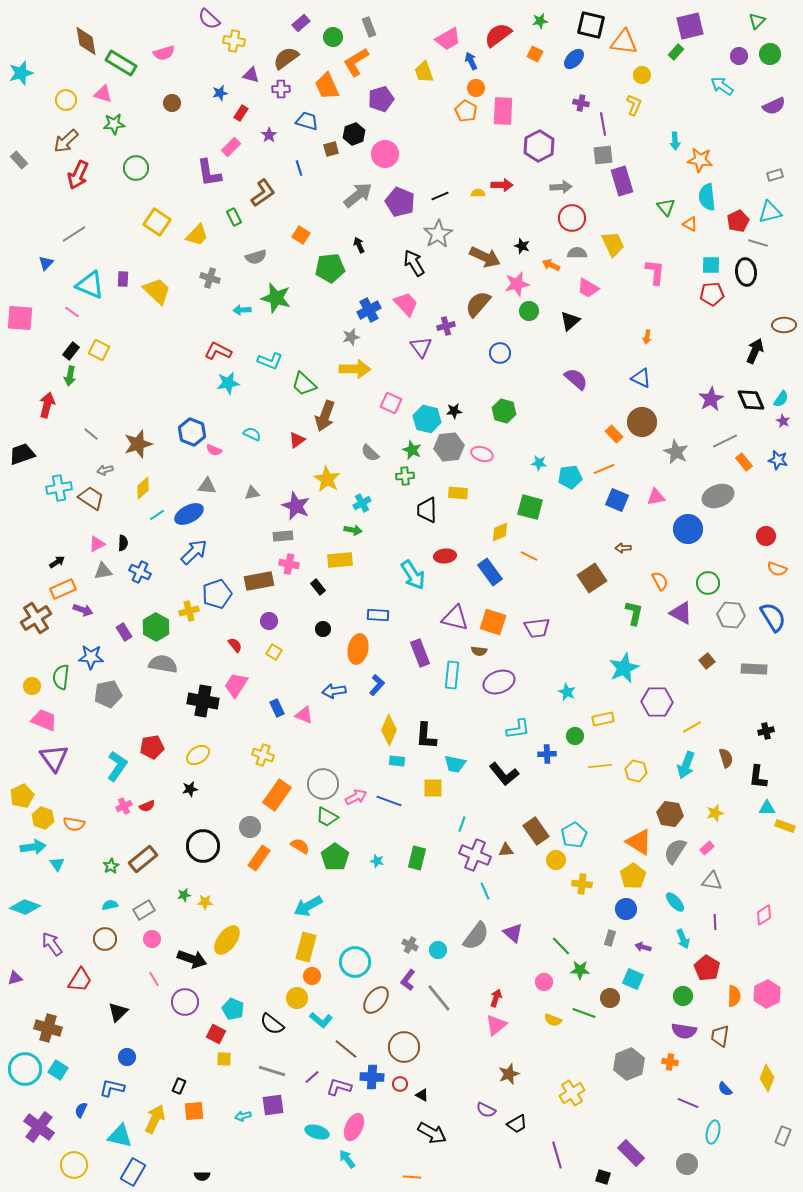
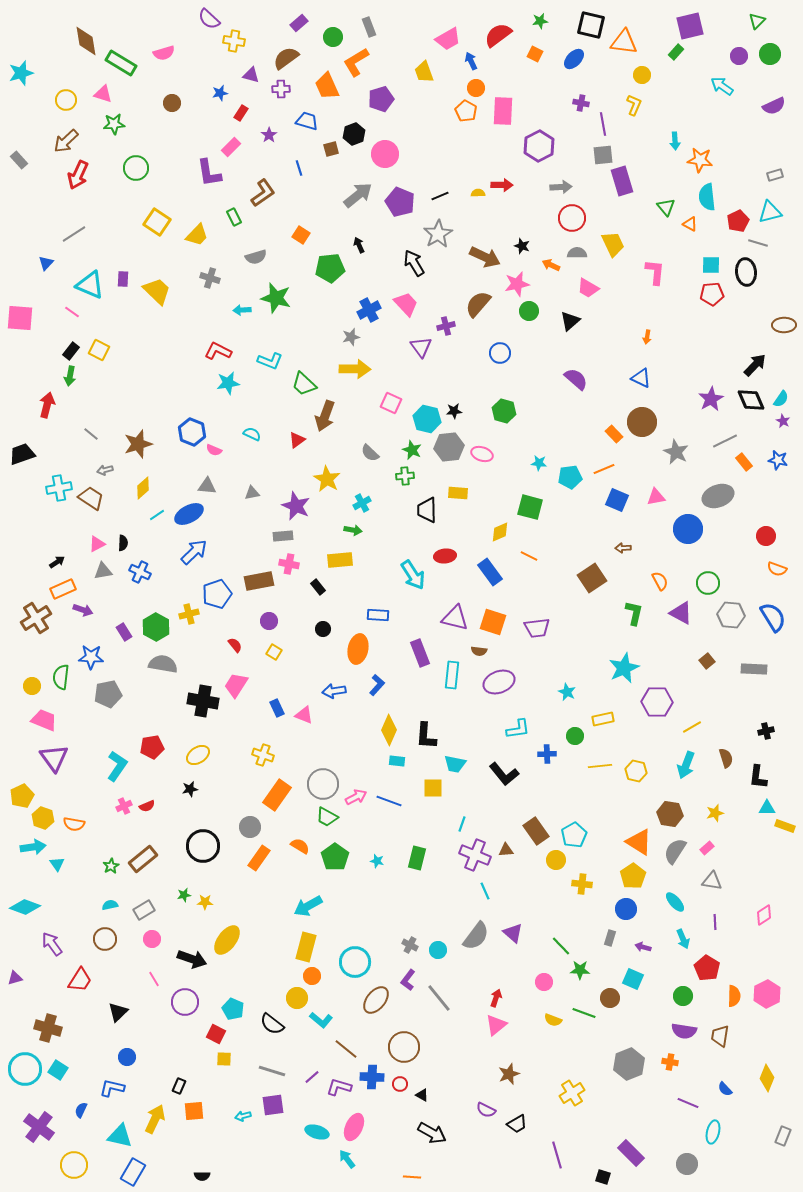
purple rectangle at (301, 23): moved 2 px left
black arrow at (755, 351): moved 14 px down; rotated 20 degrees clockwise
yellow cross at (189, 611): moved 3 px down
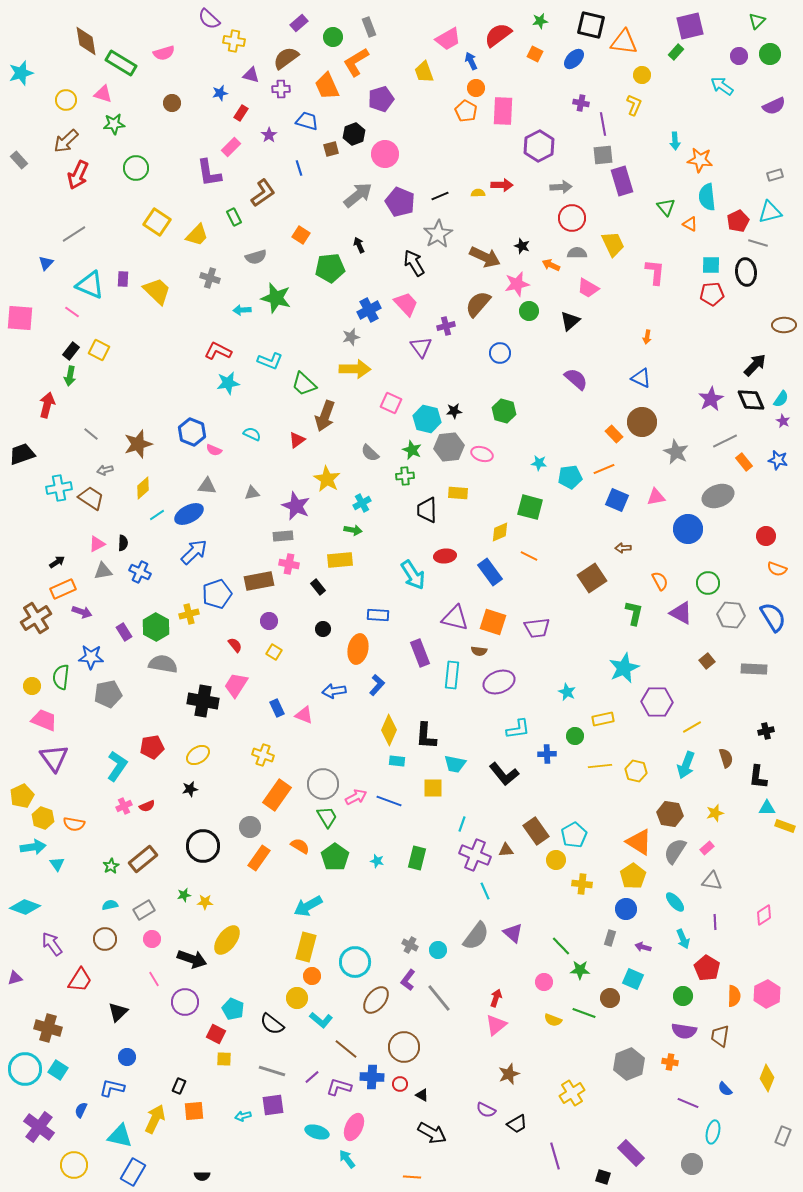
purple arrow at (83, 610): moved 1 px left, 2 px down
green trapezoid at (327, 817): rotated 150 degrees counterclockwise
purple line at (557, 1155): moved 2 px left, 1 px down
gray circle at (687, 1164): moved 5 px right
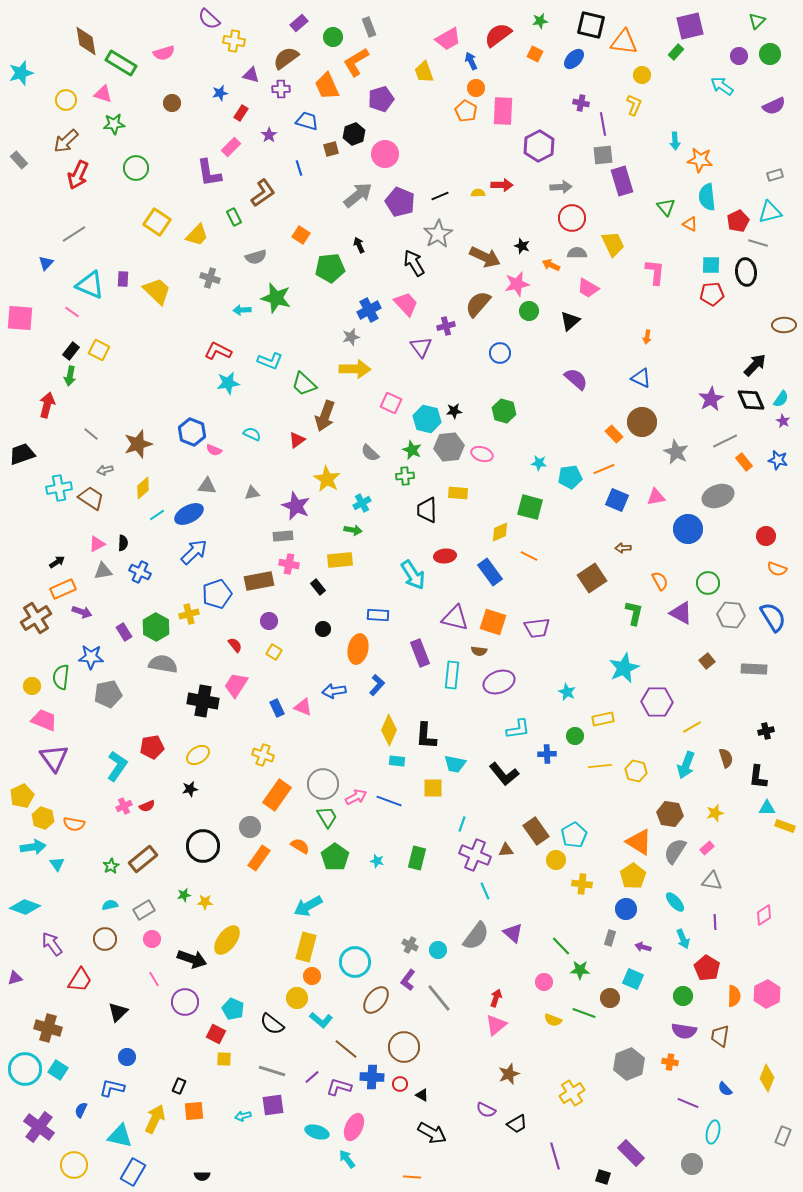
pink triangle at (304, 715): moved 1 px left, 8 px up
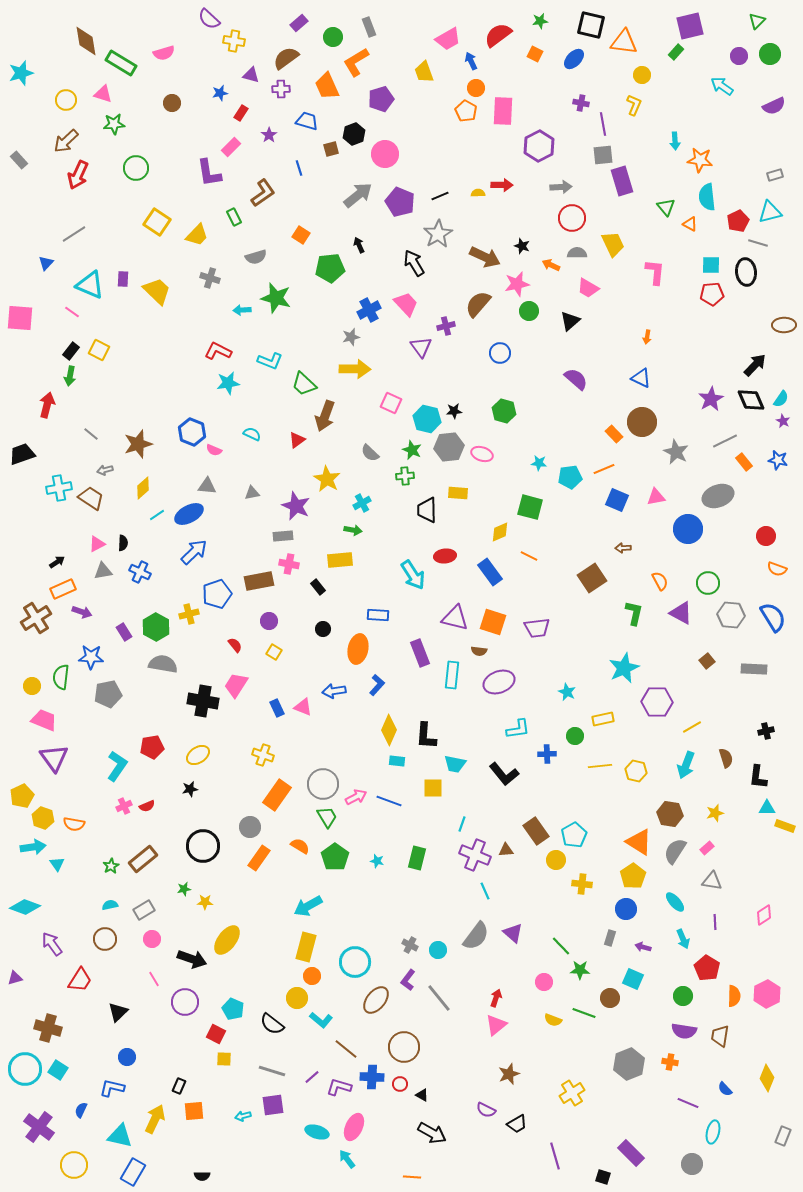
green star at (184, 895): moved 6 px up
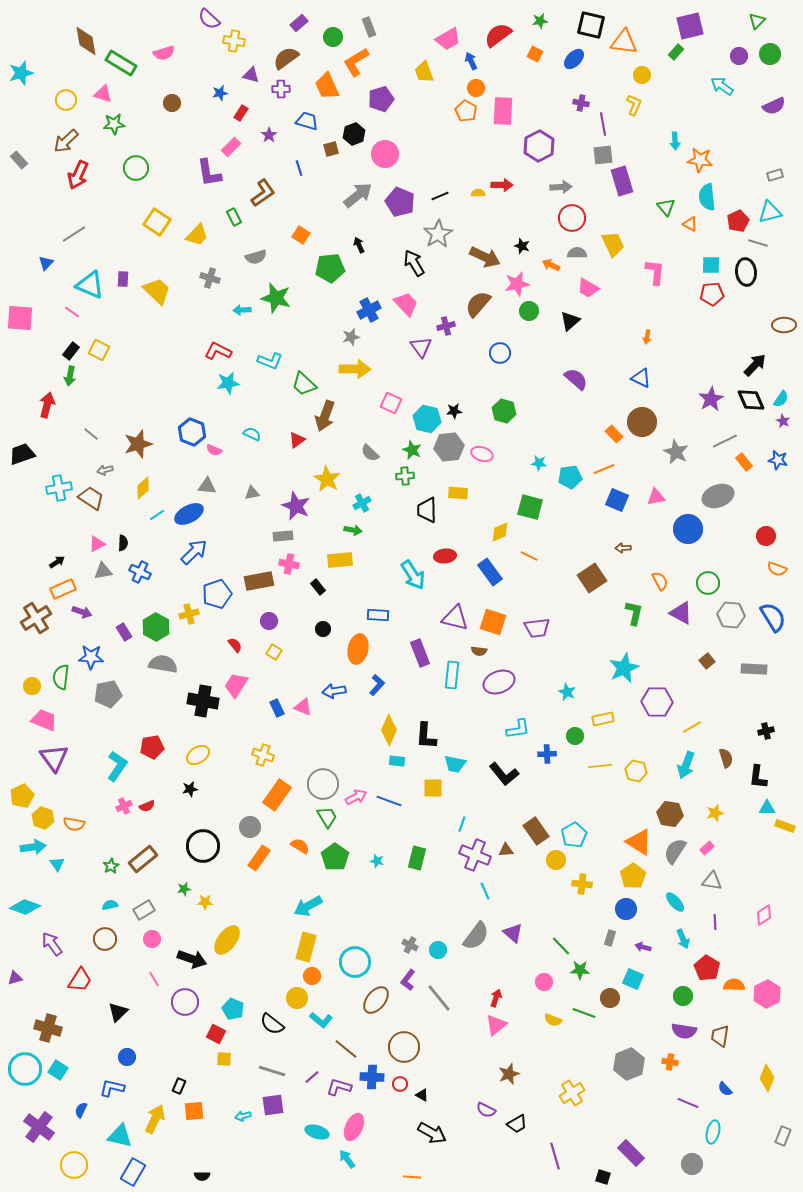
orange semicircle at (734, 996): moved 11 px up; rotated 90 degrees counterclockwise
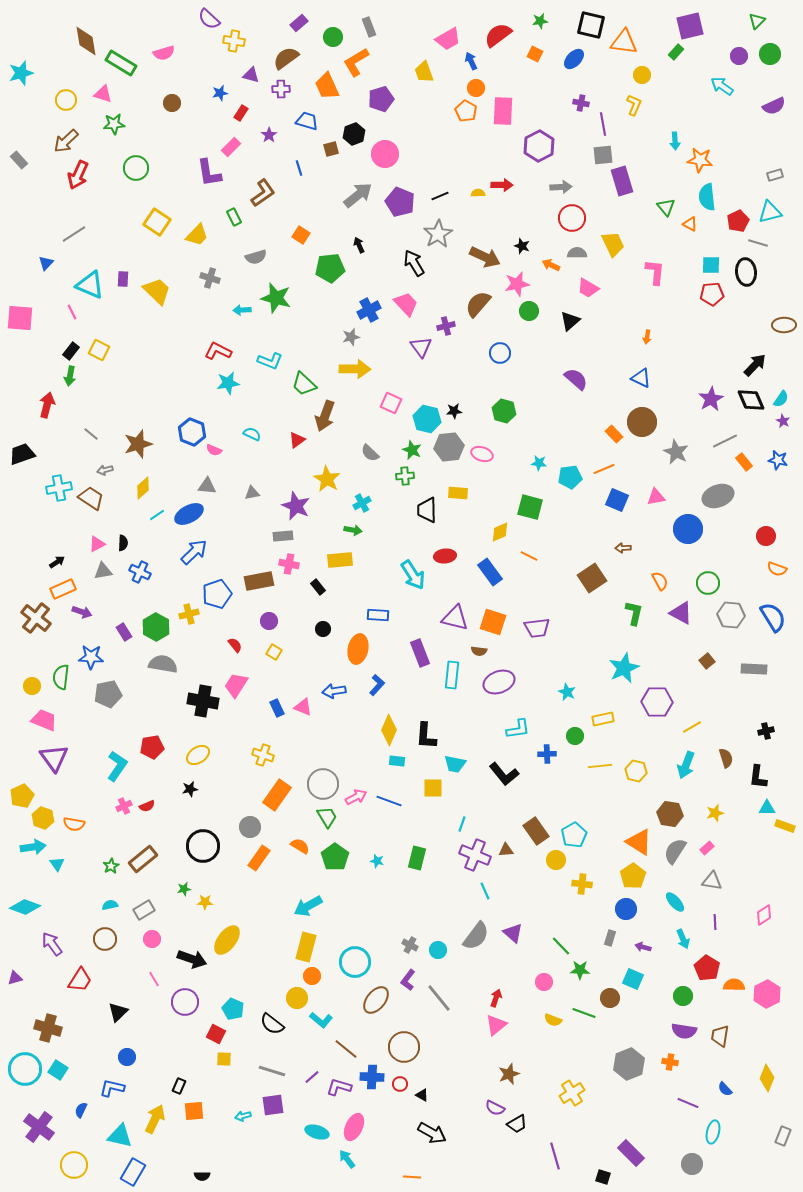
pink line at (72, 312): rotated 28 degrees clockwise
brown cross at (36, 618): rotated 20 degrees counterclockwise
purple semicircle at (486, 1110): moved 9 px right, 2 px up
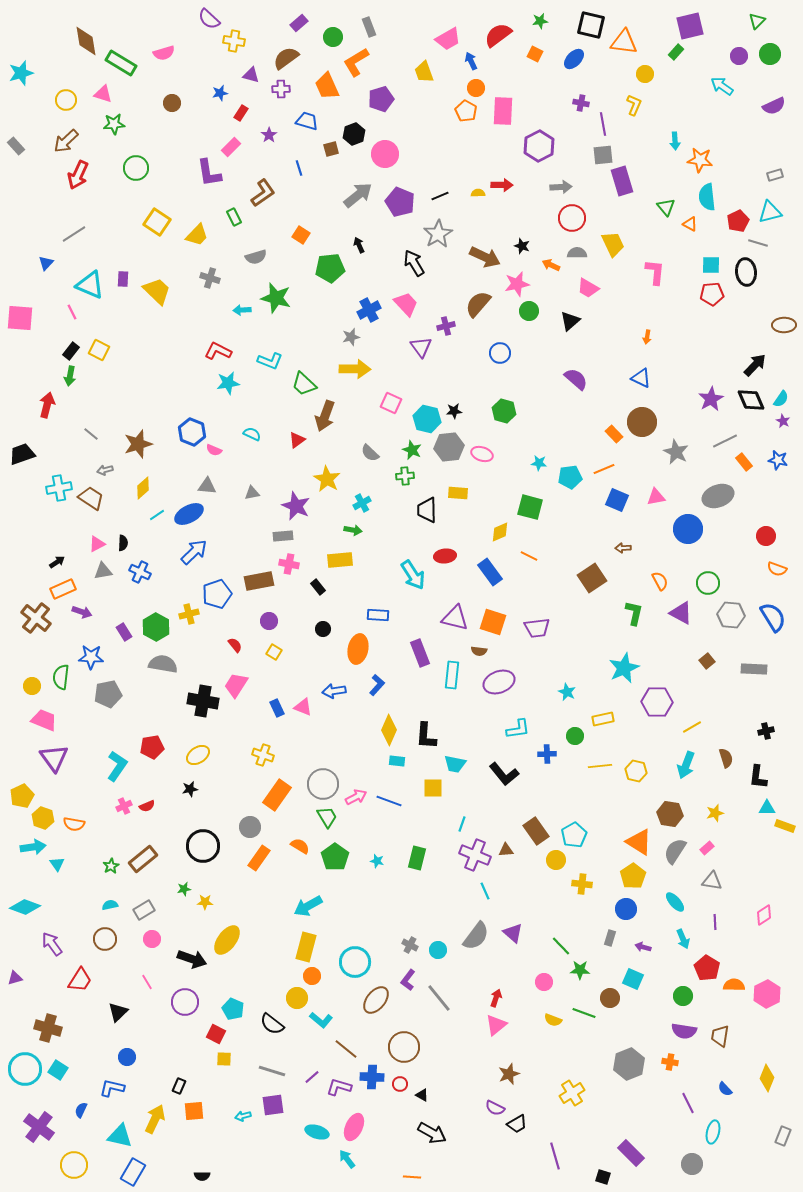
yellow circle at (642, 75): moved 3 px right, 1 px up
gray rectangle at (19, 160): moved 3 px left, 14 px up
pink line at (154, 979): moved 7 px left, 3 px down
purple line at (688, 1103): rotated 40 degrees clockwise
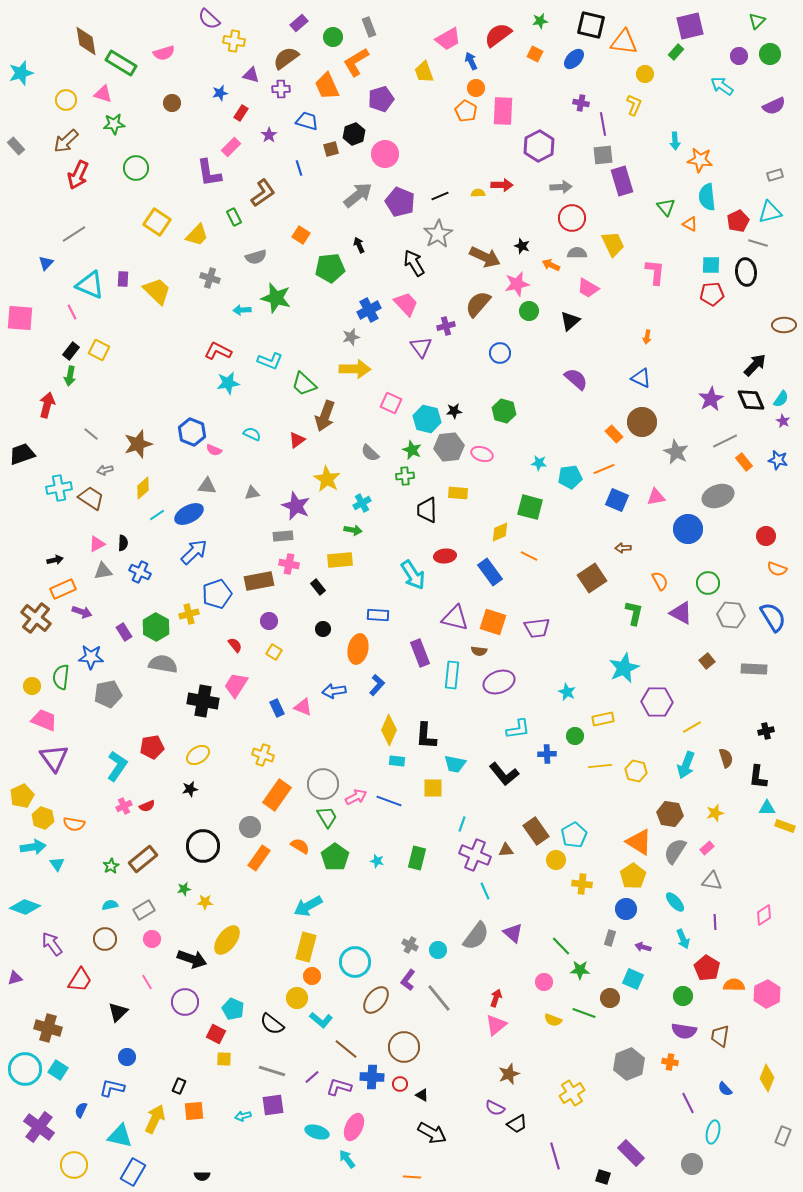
black arrow at (57, 562): moved 2 px left, 2 px up; rotated 21 degrees clockwise
